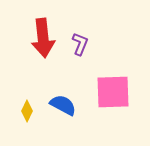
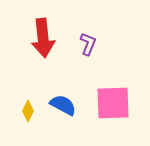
purple L-shape: moved 8 px right
pink square: moved 11 px down
yellow diamond: moved 1 px right
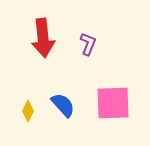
blue semicircle: rotated 20 degrees clockwise
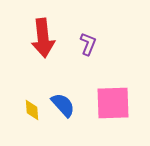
yellow diamond: moved 4 px right, 1 px up; rotated 30 degrees counterclockwise
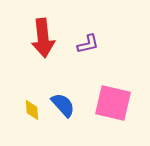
purple L-shape: rotated 55 degrees clockwise
pink square: rotated 15 degrees clockwise
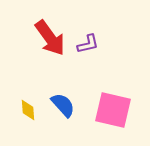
red arrow: moved 7 px right; rotated 30 degrees counterclockwise
pink square: moved 7 px down
yellow diamond: moved 4 px left
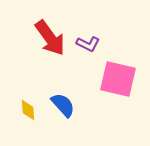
purple L-shape: rotated 40 degrees clockwise
pink square: moved 5 px right, 31 px up
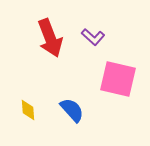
red arrow: rotated 15 degrees clockwise
purple L-shape: moved 5 px right, 7 px up; rotated 15 degrees clockwise
blue semicircle: moved 9 px right, 5 px down
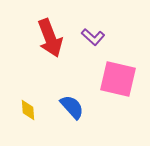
blue semicircle: moved 3 px up
